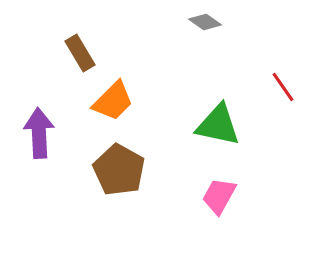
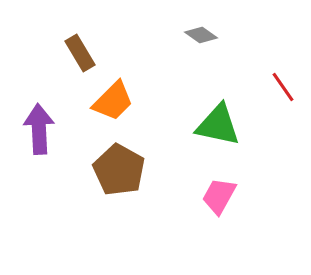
gray diamond: moved 4 px left, 13 px down
purple arrow: moved 4 px up
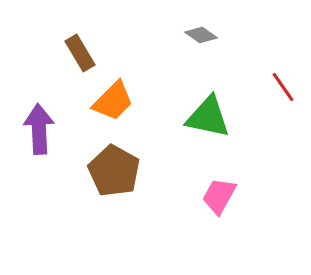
green triangle: moved 10 px left, 8 px up
brown pentagon: moved 5 px left, 1 px down
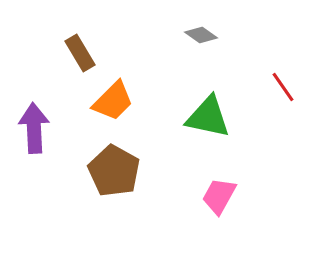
purple arrow: moved 5 px left, 1 px up
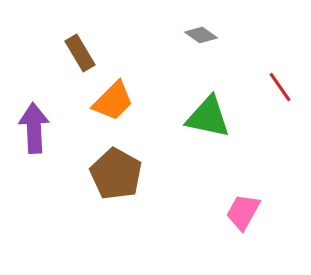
red line: moved 3 px left
brown pentagon: moved 2 px right, 3 px down
pink trapezoid: moved 24 px right, 16 px down
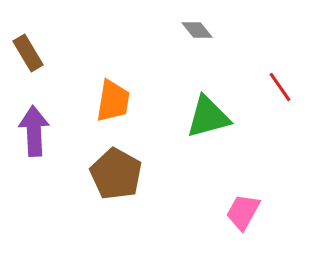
gray diamond: moved 4 px left, 5 px up; rotated 16 degrees clockwise
brown rectangle: moved 52 px left
orange trapezoid: rotated 36 degrees counterclockwise
green triangle: rotated 27 degrees counterclockwise
purple arrow: moved 3 px down
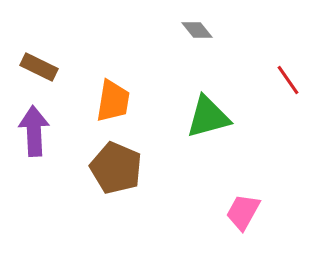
brown rectangle: moved 11 px right, 14 px down; rotated 33 degrees counterclockwise
red line: moved 8 px right, 7 px up
brown pentagon: moved 6 px up; rotated 6 degrees counterclockwise
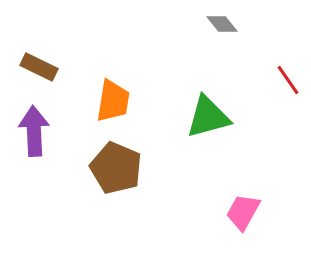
gray diamond: moved 25 px right, 6 px up
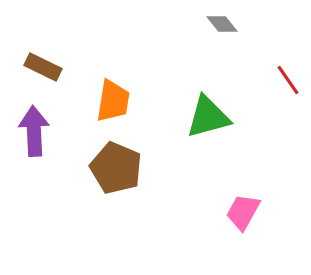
brown rectangle: moved 4 px right
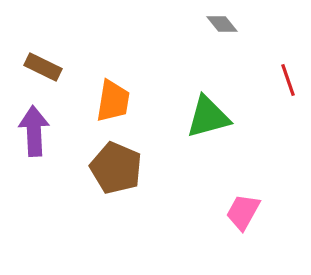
red line: rotated 16 degrees clockwise
